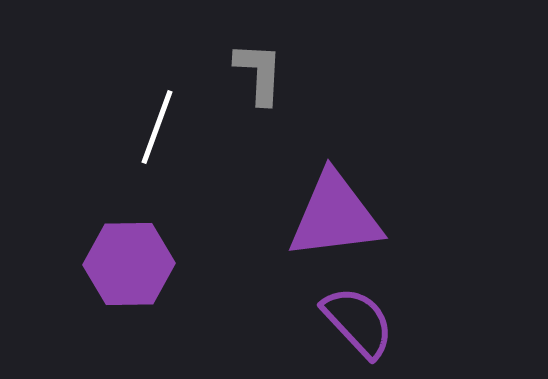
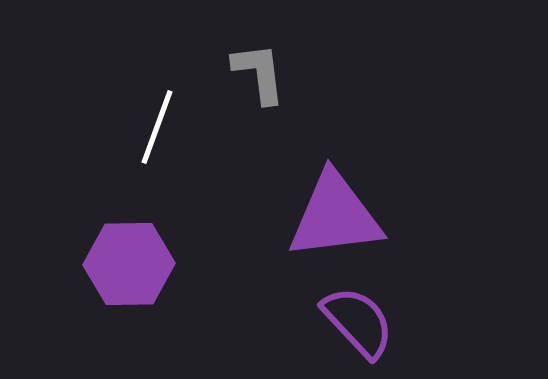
gray L-shape: rotated 10 degrees counterclockwise
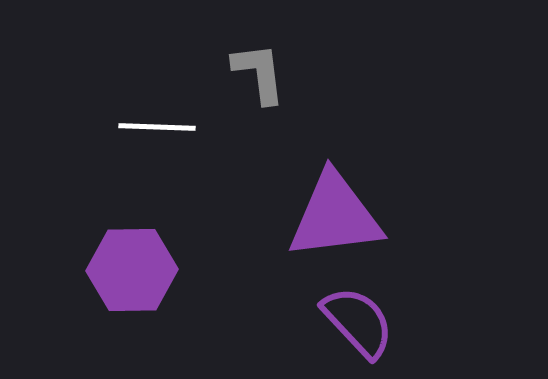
white line: rotated 72 degrees clockwise
purple hexagon: moved 3 px right, 6 px down
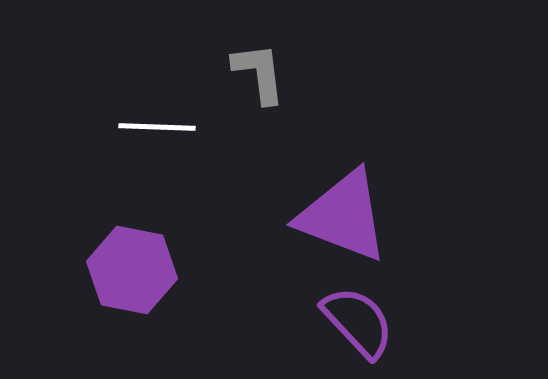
purple triangle: moved 8 px right; rotated 28 degrees clockwise
purple hexagon: rotated 12 degrees clockwise
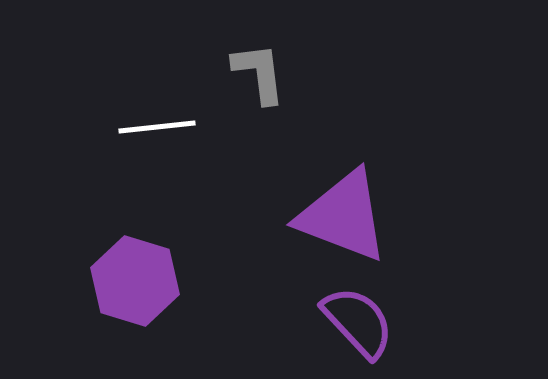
white line: rotated 8 degrees counterclockwise
purple hexagon: moved 3 px right, 11 px down; rotated 6 degrees clockwise
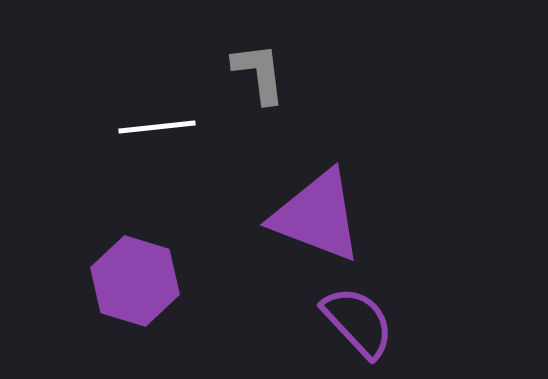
purple triangle: moved 26 px left
